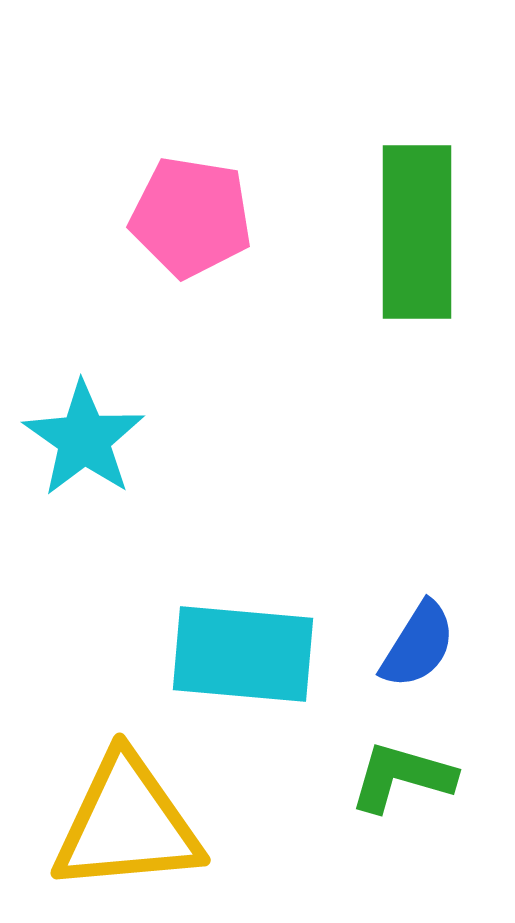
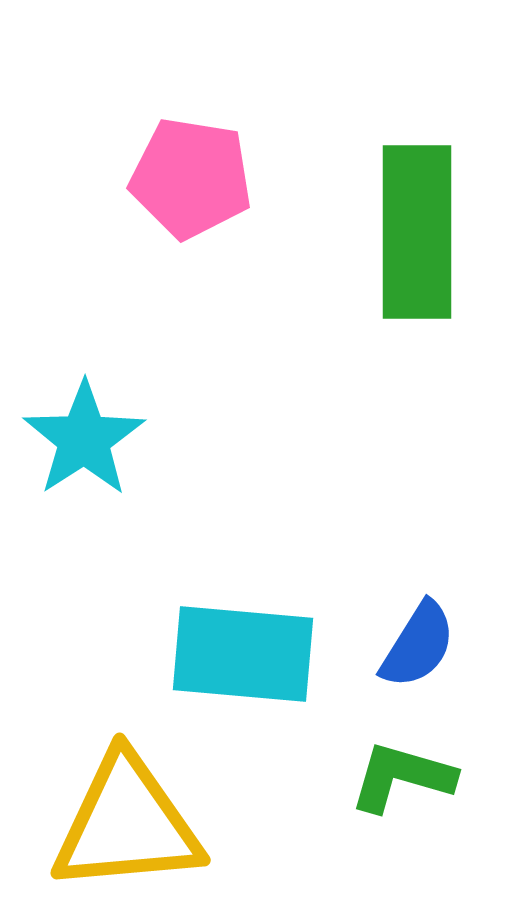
pink pentagon: moved 39 px up
cyan star: rotated 4 degrees clockwise
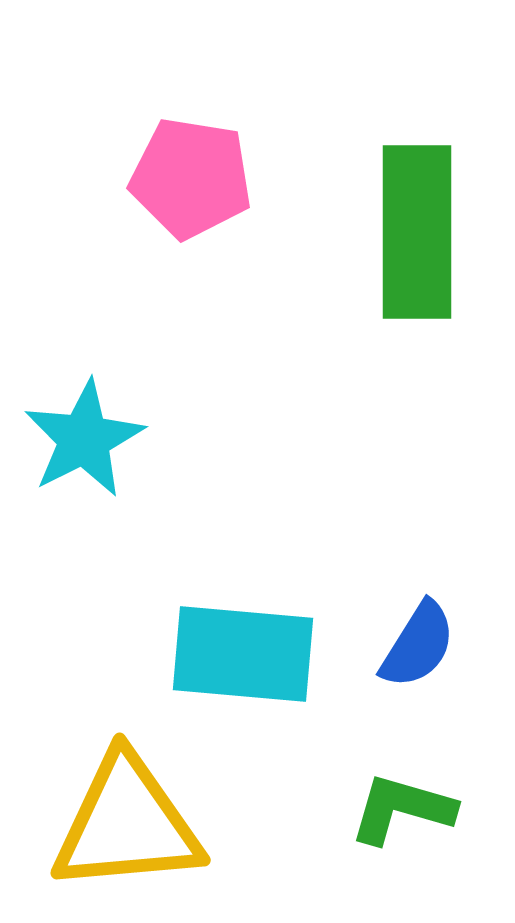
cyan star: rotated 6 degrees clockwise
green L-shape: moved 32 px down
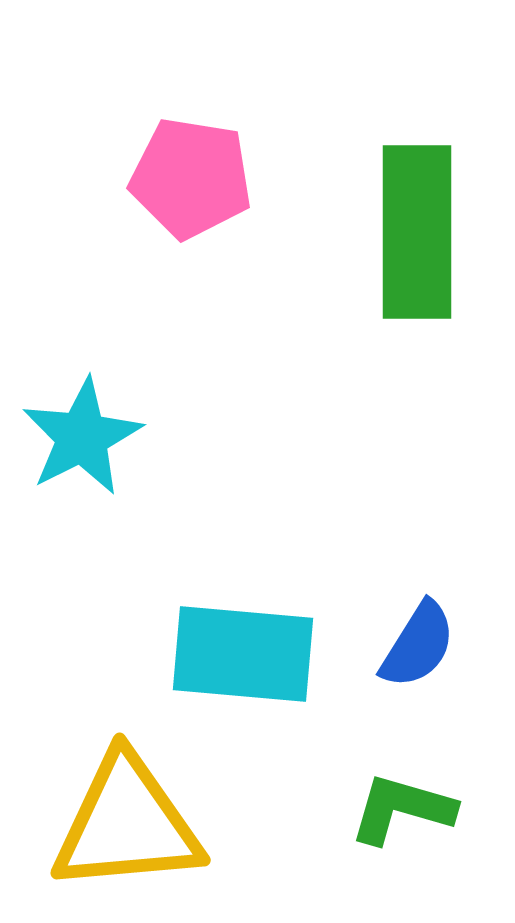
cyan star: moved 2 px left, 2 px up
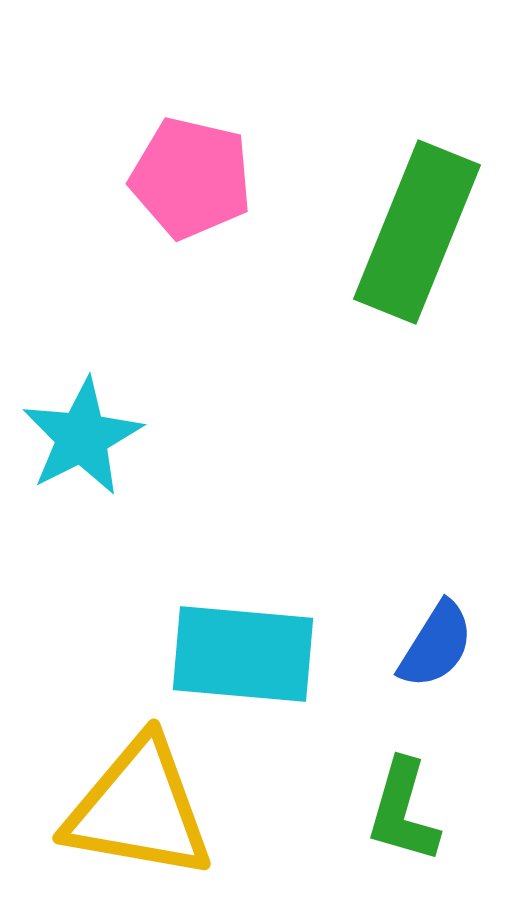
pink pentagon: rotated 4 degrees clockwise
green rectangle: rotated 22 degrees clockwise
blue semicircle: moved 18 px right
green L-shape: moved 1 px right, 2 px down; rotated 90 degrees counterclockwise
yellow triangle: moved 12 px right, 15 px up; rotated 15 degrees clockwise
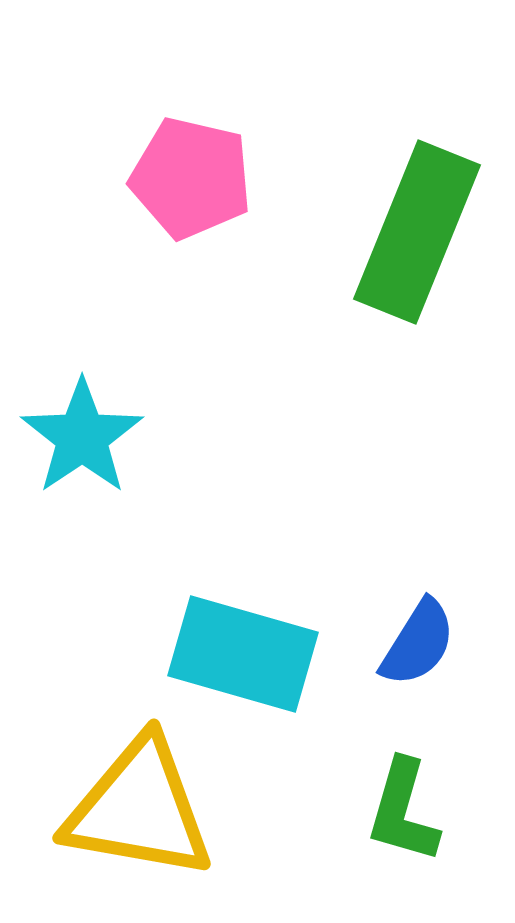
cyan star: rotated 7 degrees counterclockwise
blue semicircle: moved 18 px left, 2 px up
cyan rectangle: rotated 11 degrees clockwise
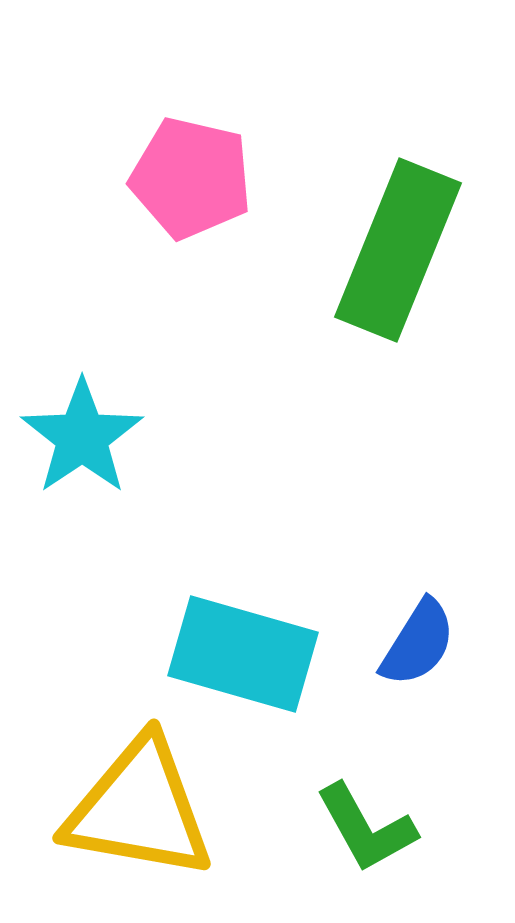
green rectangle: moved 19 px left, 18 px down
green L-shape: moved 37 px left, 17 px down; rotated 45 degrees counterclockwise
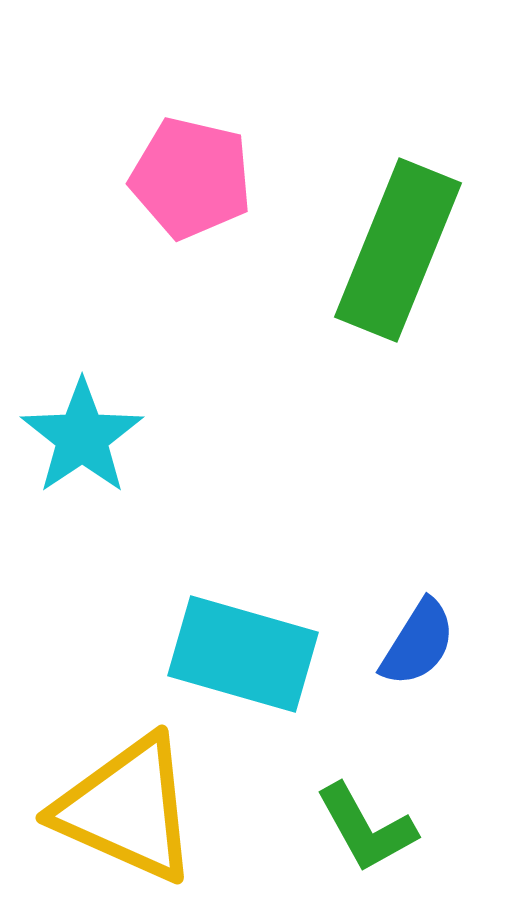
yellow triangle: moved 12 px left; rotated 14 degrees clockwise
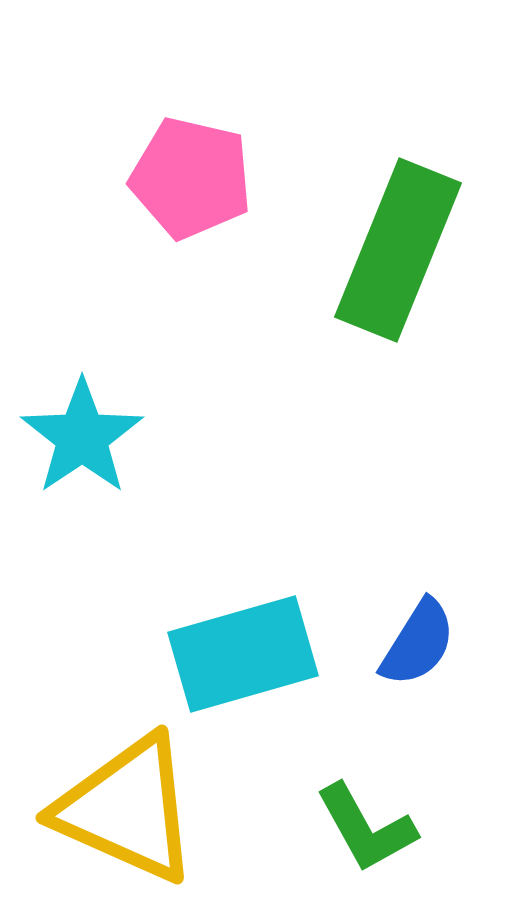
cyan rectangle: rotated 32 degrees counterclockwise
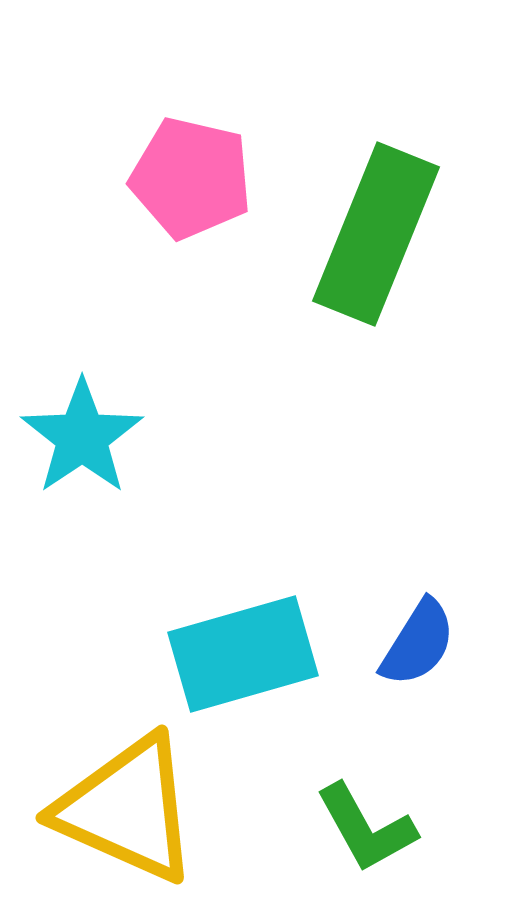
green rectangle: moved 22 px left, 16 px up
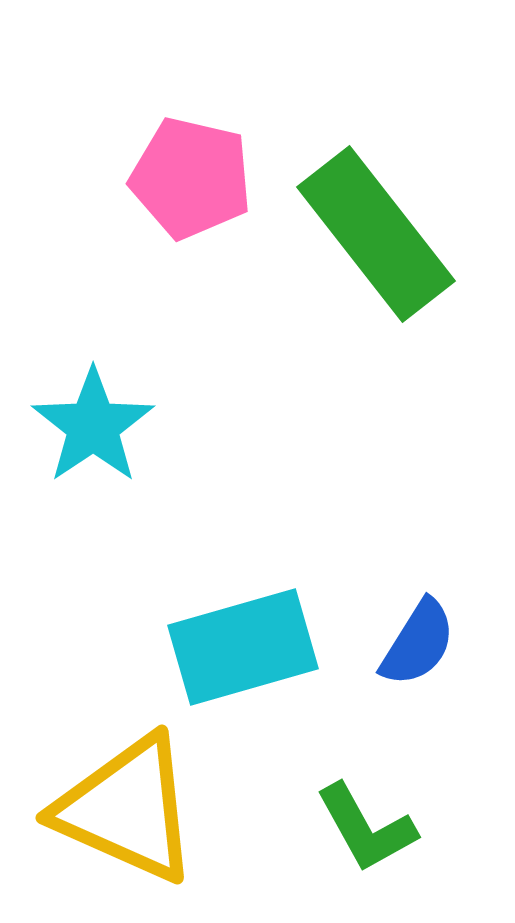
green rectangle: rotated 60 degrees counterclockwise
cyan star: moved 11 px right, 11 px up
cyan rectangle: moved 7 px up
